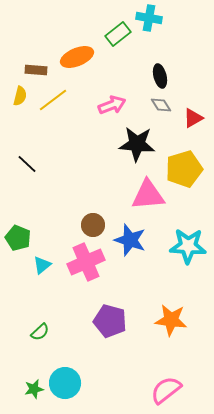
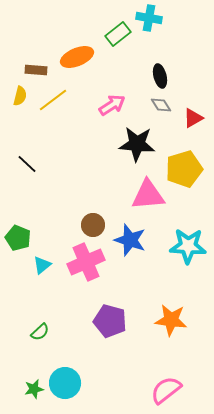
pink arrow: rotated 12 degrees counterclockwise
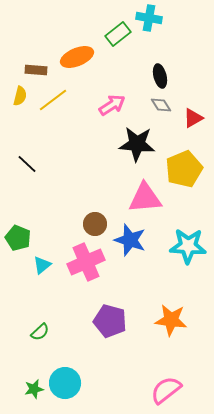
yellow pentagon: rotated 6 degrees counterclockwise
pink triangle: moved 3 px left, 3 px down
brown circle: moved 2 px right, 1 px up
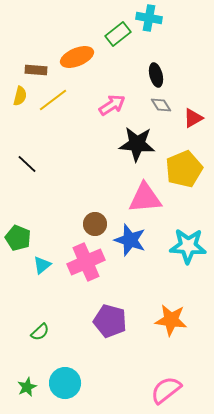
black ellipse: moved 4 px left, 1 px up
green star: moved 7 px left, 2 px up; rotated 12 degrees counterclockwise
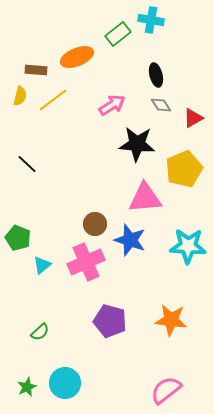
cyan cross: moved 2 px right, 2 px down
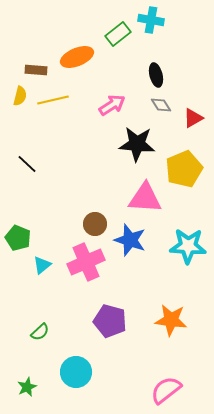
yellow line: rotated 24 degrees clockwise
pink triangle: rotated 9 degrees clockwise
cyan circle: moved 11 px right, 11 px up
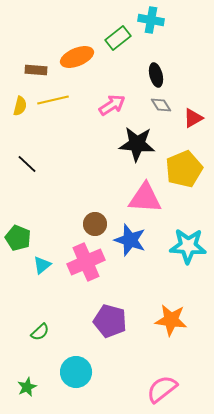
green rectangle: moved 4 px down
yellow semicircle: moved 10 px down
pink semicircle: moved 4 px left, 1 px up
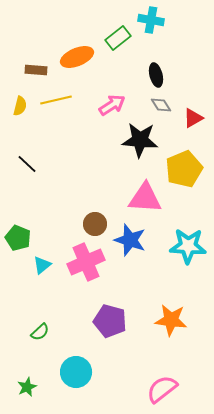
yellow line: moved 3 px right
black star: moved 3 px right, 4 px up
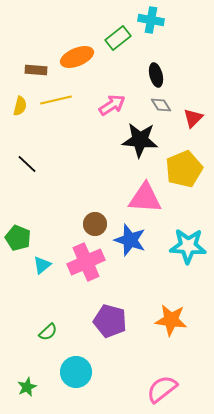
red triangle: rotated 15 degrees counterclockwise
green semicircle: moved 8 px right
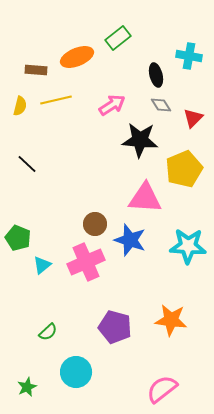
cyan cross: moved 38 px right, 36 px down
purple pentagon: moved 5 px right, 6 px down
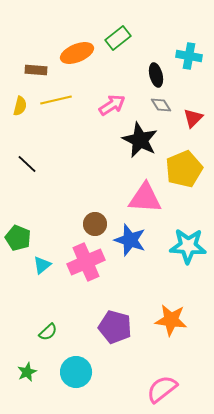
orange ellipse: moved 4 px up
black star: rotated 21 degrees clockwise
green star: moved 15 px up
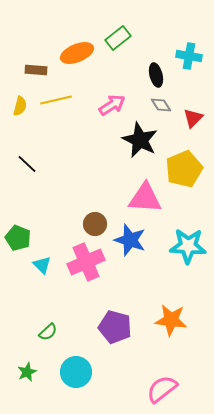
cyan triangle: rotated 36 degrees counterclockwise
